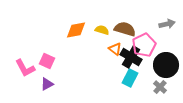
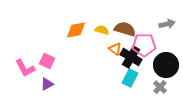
pink pentagon: rotated 25 degrees clockwise
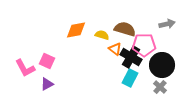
yellow semicircle: moved 5 px down
black circle: moved 4 px left
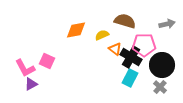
brown semicircle: moved 8 px up
yellow semicircle: rotated 40 degrees counterclockwise
purple triangle: moved 16 px left
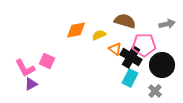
yellow semicircle: moved 3 px left
gray cross: moved 5 px left, 4 px down
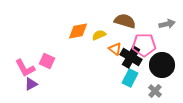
orange diamond: moved 2 px right, 1 px down
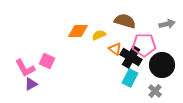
orange diamond: rotated 10 degrees clockwise
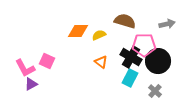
orange triangle: moved 14 px left, 13 px down
black circle: moved 4 px left, 4 px up
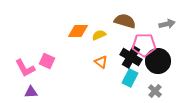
purple triangle: moved 8 px down; rotated 24 degrees clockwise
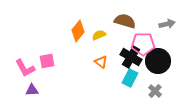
orange diamond: rotated 50 degrees counterclockwise
pink pentagon: moved 1 px left, 1 px up
pink square: rotated 35 degrees counterclockwise
purple triangle: moved 1 px right, 2 px up
